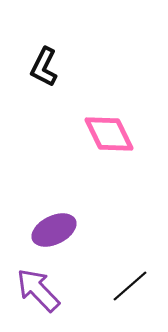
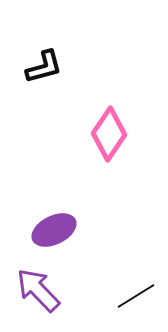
black L-shape: rotated 132 degrees counterclockwise
pink diamond: rotated 60 degrees clockwise
black line: moved 6 px right, 10 px down; rotated 9 degrees clockwise
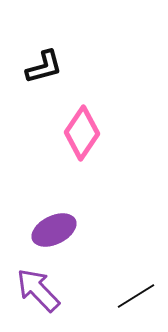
pink diamond: moved 27 px left, 1 px up
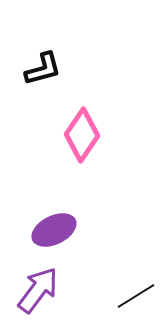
black L-shape: moved 1 px left, 2 px down
pink diamond: moved 2 px down
purple arrow: rotated 81 degrees clockwise
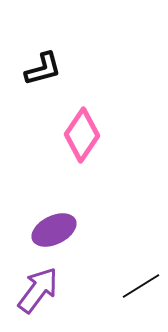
black line: moved 5 px right, 10 px up
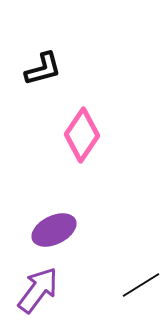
black line: moved 1 px up
